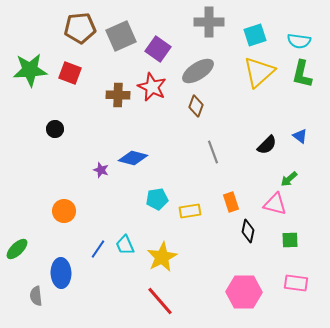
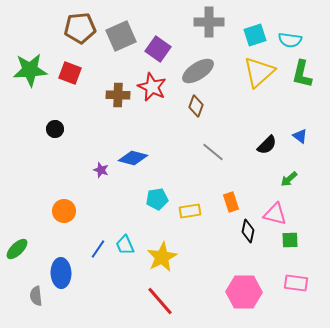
cyan semicircle: moved 9 px left, 1 px up
gray line: rotated 30 degrees counterclockwise
pink triangle: moved 10 px down
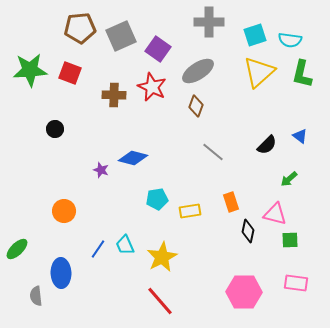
brown cross: moved 4 px left
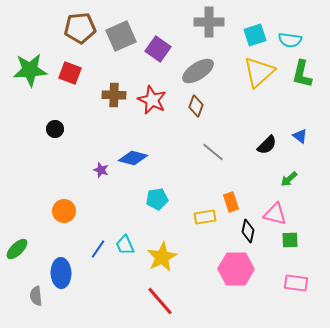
red star: moved 13 px down
yellow rectangle: moved 15 px right, 6 px down
pink hexagon: moved 8 px left, 23 px up
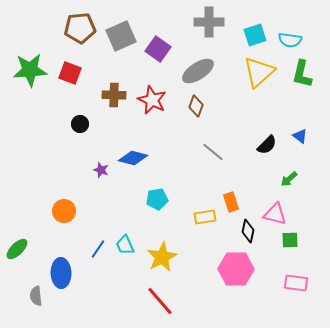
black circle: moved 25 px right, 5 px up
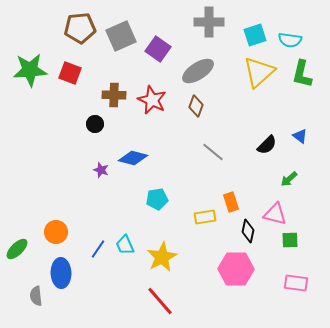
black circle: moved 15 px right
orange circle: moved 8 px left, 21 px down
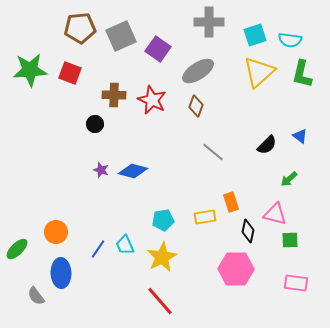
blue diamond: moved 13 px down
cyan pentagon: moved 6 px right, 21 px down
gray semicircle: rotated 30 degrees counterclockwise
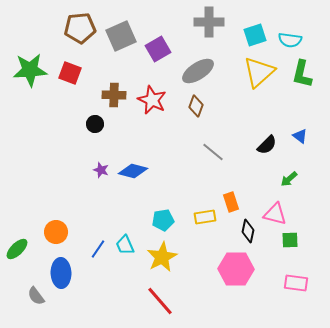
purple square: rotated 25 degrees clockwise
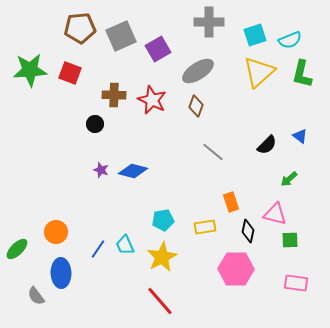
cyan semicircle: rotated 30 degrees counterclockwise
yellow rectangle: moved 10 px down
